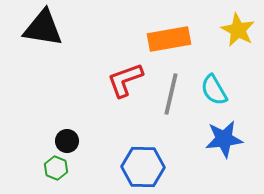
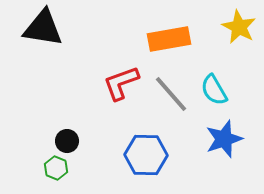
yellow star: moved 1 px right, 3 px up
red L-shape: moved 4 px left, 3 px down
gray line: rotated 54 degrees counterclockwise
blue star: rotated 12 degrees counterclockwise
blue hexagon: moved 3 px right, 12 px up
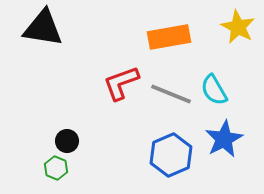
yellow star: moved 1 px left
orange rectangle: moved 2 px up
gray line: rotated 27 degrees counterclockwise
blue star: rotated 9 degrees counterclockwise
blue hexagon: moved 25 px right; rotated 24 degrees counterclockwise
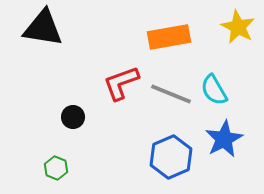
black circle: moved 6 px right, 24 px up
blue hexagon: moved 2 px down
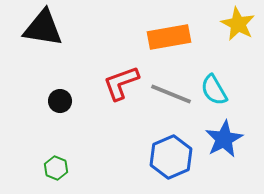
yellow star: moved 3 px up
black circle: moved 13 px left, 16 px up
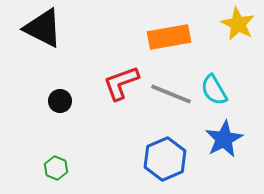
black triangle: rotated 18 degrees clockwise
blue hexagon: moved 6 px left, 2 px down
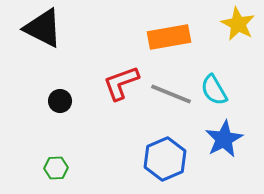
green hexagon: rotated 25 degrees counterclockwise
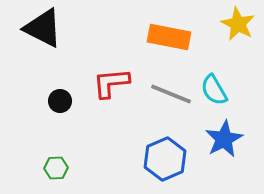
orange rectangle: rotated 21 degrees clockwise
red L-shape: moved 10 px left; rotated 15 degrees clockwise
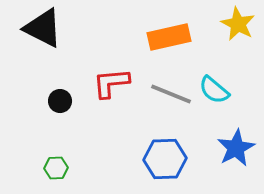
orange rectangle: rotated 24 degrees counterclockwise
cyan semicircle: rotated 20 degrees counterclockwise
blue star: moved 12 px right, 9 px down
blue hexagon: rotated 21 degrees clockwise
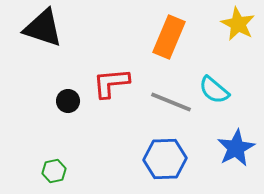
black triangle: rotated 9 degrees counterclockwise
orange rectangle: rotated 54 degrees counterclockwise
gray line: moved 8 px down
black circle: moved 8 px right
green hexagon: moved 2 px left, 3 px down; rotated 10 degrees counterclockwise
